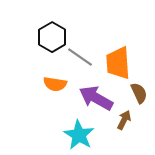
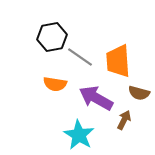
black hexagon: rotated 20 degrees clockwise
orange trapezoid: moved 2 px up
brown semicircle: rotated 130 degrees clockwise
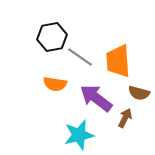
purple arrow: rotated 8 degrees clockwise
brown arrow: moved 1 px right, 2 px up
cyan star: rotated 28 degrees clockwise
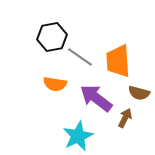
cyan star: moved 1 px left, 1 px down; rotated 12 degrees counterclockwise
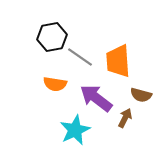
brown semicircle: moved 2 px right, 2 px down
cyan star: moved 3 px left, 6 px up
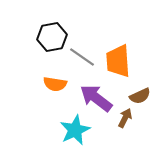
gray line: moved 2 px right
brown semicircle: moved 1 px left, 1 px down; rotated 40 degrees counterclockwise
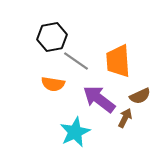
gray line: moved 6 px left, 4 px down
orange semicircle: moved 2 px left
purple arrow: moved 3 px right, 1 px down
cyan star: moved 2 px down
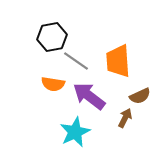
purple arrow: moved 10 px left, 3 px up
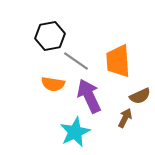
black hexagon: moved 2 px left, 1 px up
purple arrow: rotated 28 degrees clockwise
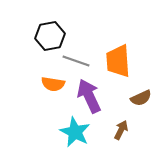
gray line: rotated 16 degrees counterclockwise
brown semicircle: moved 1 px right, 2 px down
brown arrow: moved 4 px left, 12 px down
cyan star: rotated 20 degrees counterclockwise
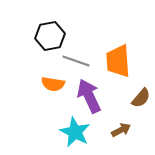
brown semicircle: rotated 25 degrees counterclockwise
brown arrow: rotated 36 degrees clockwise
